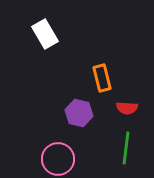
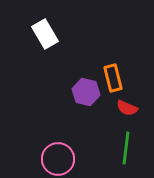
orange rectangle: moved 11 px right
red semicircle: rotated 20 degrees clockwise
purple hexagon: moved 7 px right, 21 px up
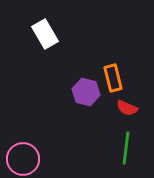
pink circle: moved 35 px left
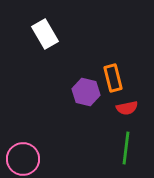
red semicircle: rotated 35 degrees counterclockwise
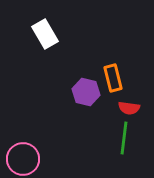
red semicircle: moved 2 px right; rotated 20 degrees clockwise
green line: moved 2 px left, 10 px up
